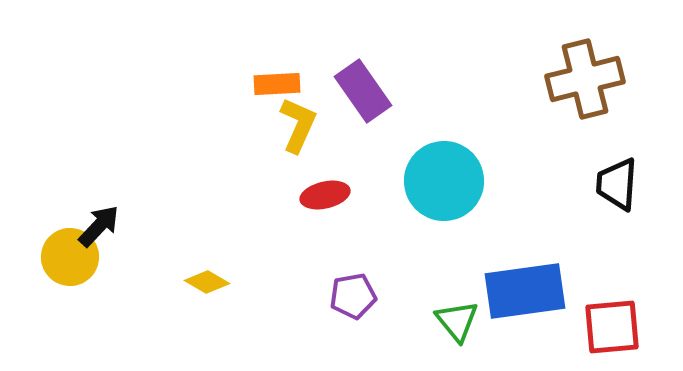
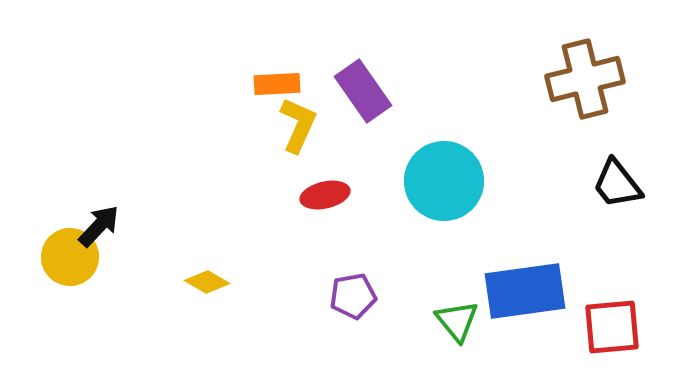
black trapezoid: rotated 42 degrees counterclockwise
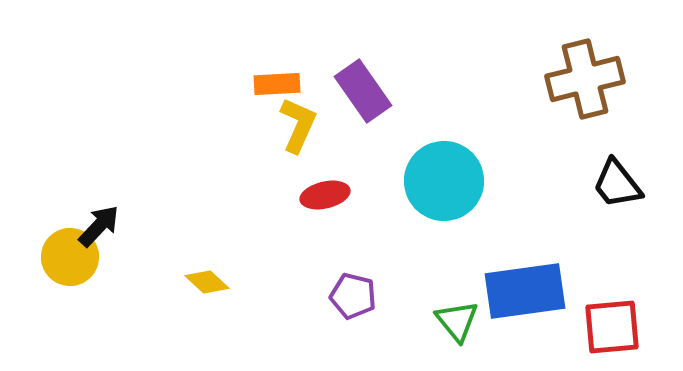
yellow diamond: rotated 12 degrees clockwise
purple pentagon: rotated 24 degrees clockwise
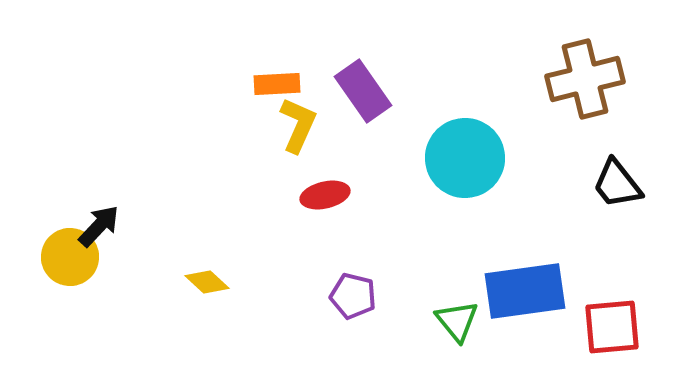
cyan circle: moved 21 px right, 23 px up
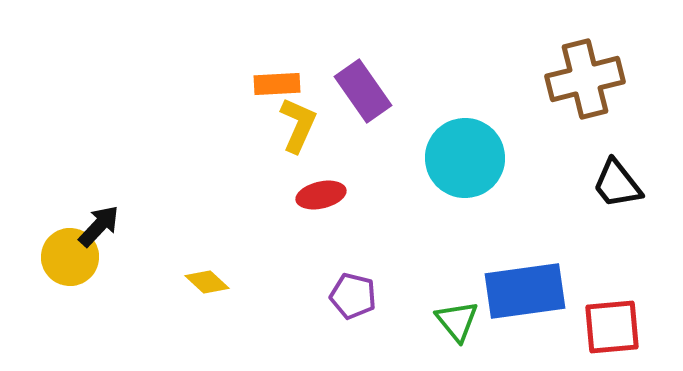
red ellipse: moved 4 px left
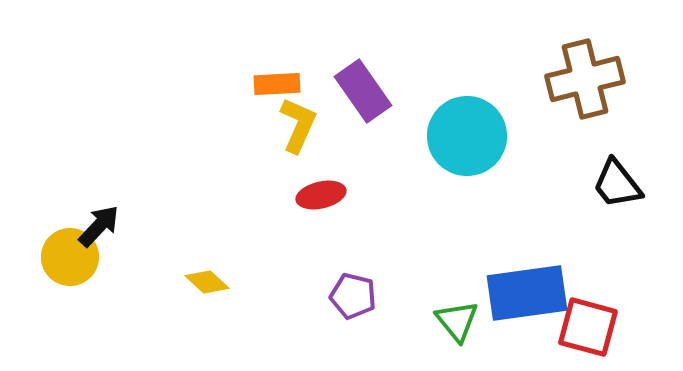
cyan circle: moved 2 px right, 22 px up
blue rectangle: moved 2 px right, 2 px down
red square: moved 24 px left; rotated 20 degrees clockwise
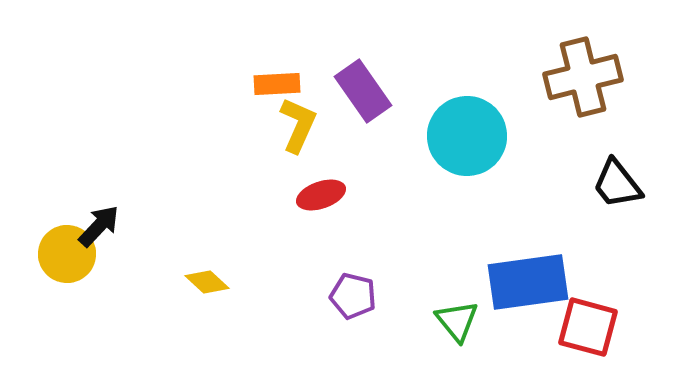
brown cross: moved 2 px left, 2 px up
red ellipse: rotated 6 degrees counterclockwise
yellow circle: moved 3 px left, 3 px up
blue rectangle: moved 1 px right, 11 px up
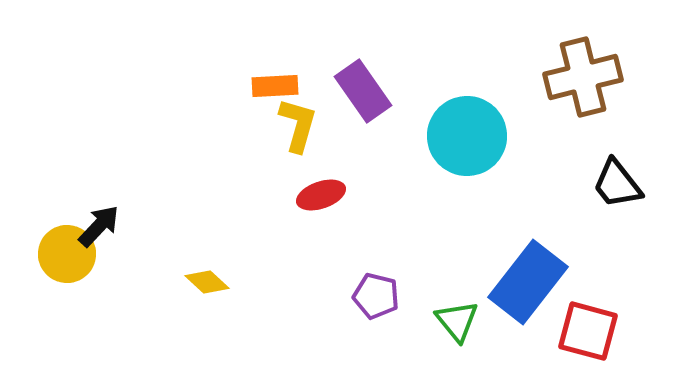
orange rectangle: moved 2 px left, 2 px down
yellow L-shape: rotated 8 degrees counterclockwise
blue rectangle: rotated 44 degrees counterclockwise
purple pentagon: moved 23 px right
red square: moved 4 px down
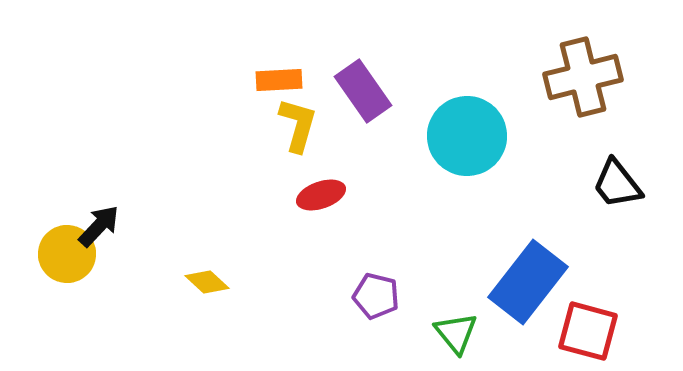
orange rectangle: moved 4 px right, 6 px up
green triangle: moved 1 px left, 12 px down
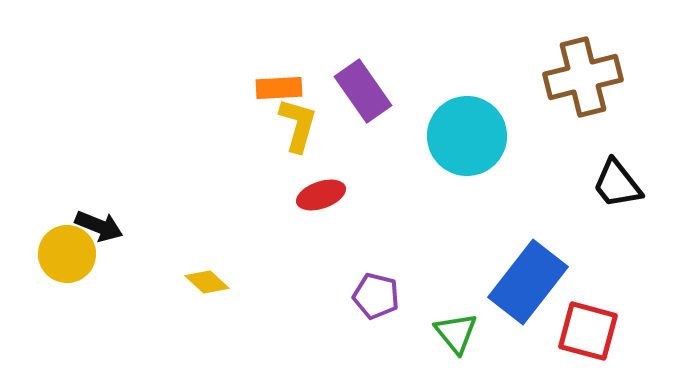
orange rectangle: moved 8 px down
black arrow: rotated 69 degrees clockwise
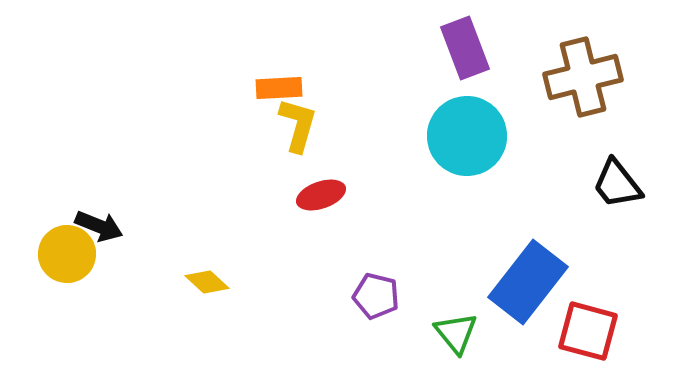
purple rectangle: moved 102 px right, 43 px up; rotated 14 degrees clockwise
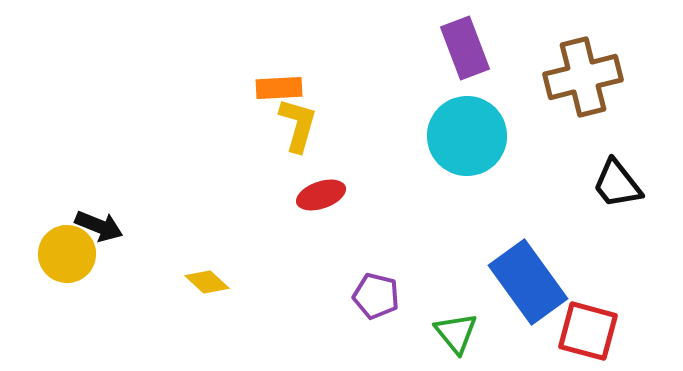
blue rectangle: rotated 74 degrees counterclockwise
